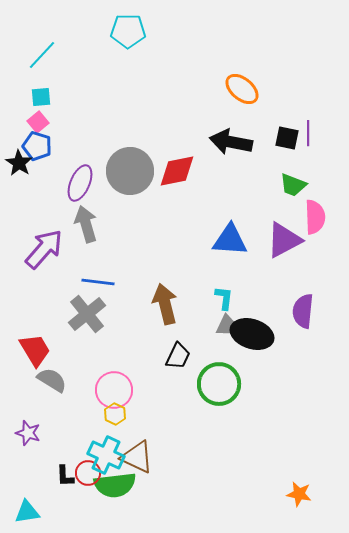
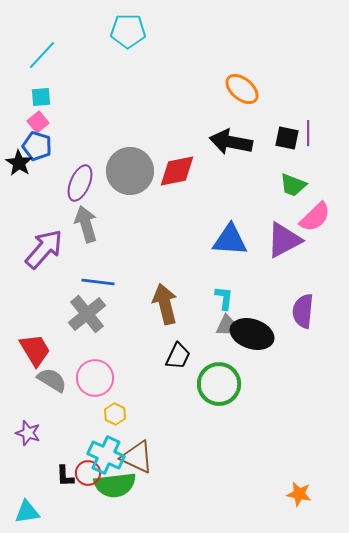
pink semicircle: rotated 48 degrees clockwise
pink circle: moved 19 px left, 12 px up
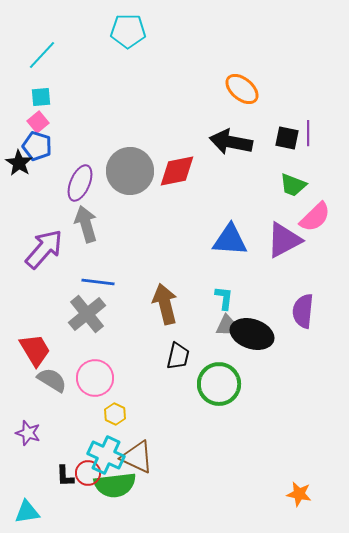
black trapezoid: rotated 12 degrees counterclockwise
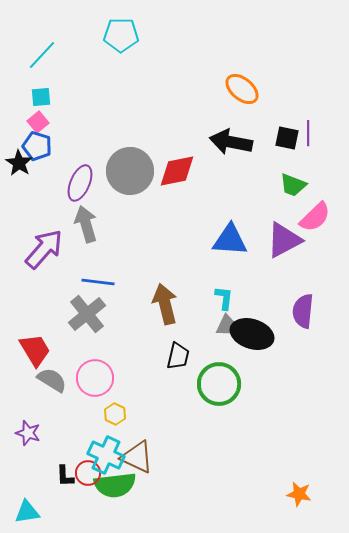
cyan pentagon: moved 7 px left, 4 px down
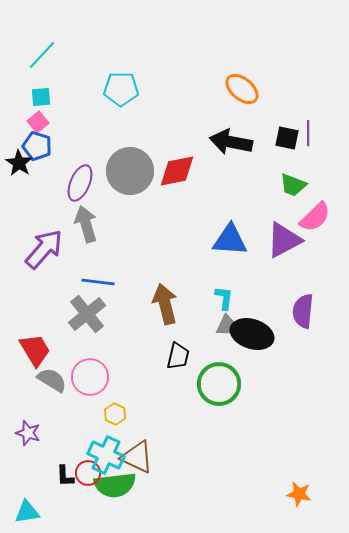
cyan pentagon: moved 54 px down
pink circle: moved 5 px left, 1 px up
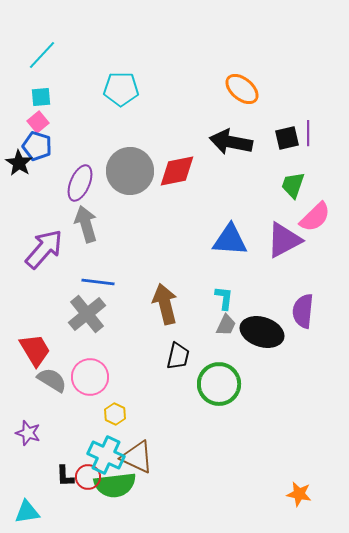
black square: rotated 25 degrees counterclockwise
green trapezoid: rotated 88 degrees clockwise
black ellipse: moved 10 px right, 2 px up
red circle: moved 4 px down
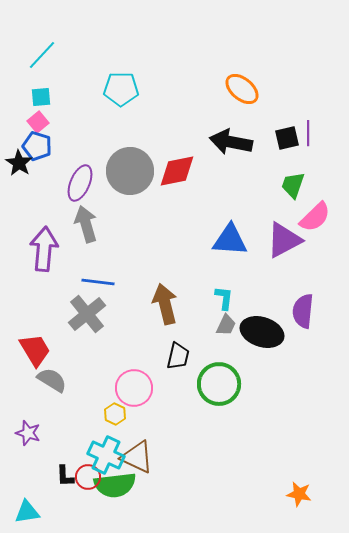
purple arrow: rotated 36 degrees counterclockwise
pink circle: moved 44 px right, 11 px down
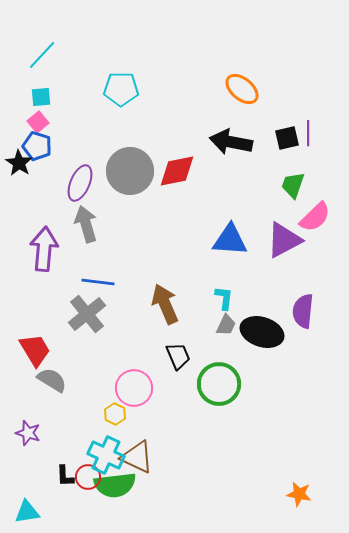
brown arrow: rotated 9 degrees counterclockwise
black trapezoid: rotated 36 degrees counterclockwise
